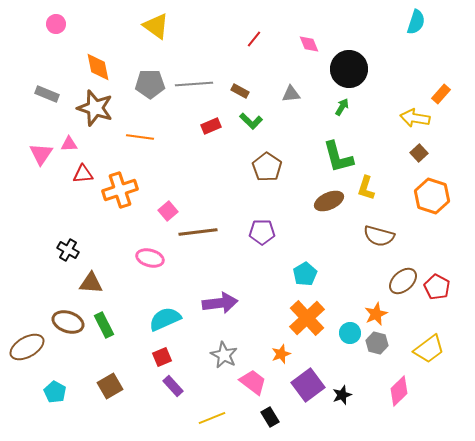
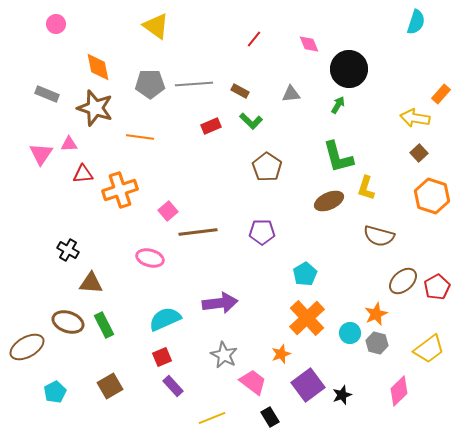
green arrow at (342, 107): moved 4 px left, 2 px up
red pentagon at (437, 287): rotated 15 degrees clockwise
cyan pentagon at (55, 392): rotated 15 degrees clockwise
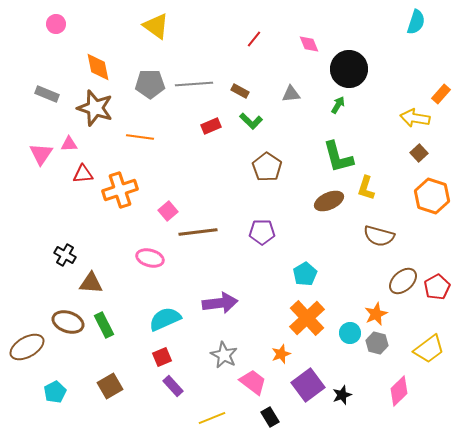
black cross at (68, 250): moved 3 px left, 5 px down
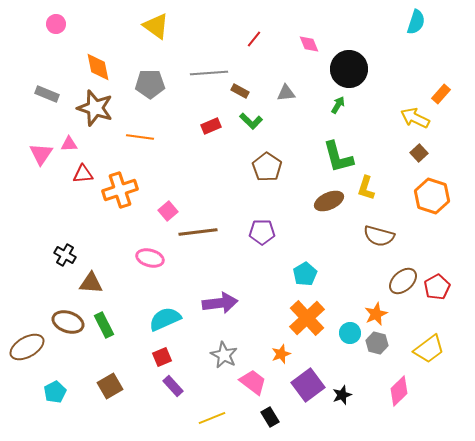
gray line at (194, 84): moved 15 px right, 11 px up
gray triangle at (291, 94): moved 5 px left, 1 px up
yellow arrow at (415, 118): rotated 16 degrees clockwise
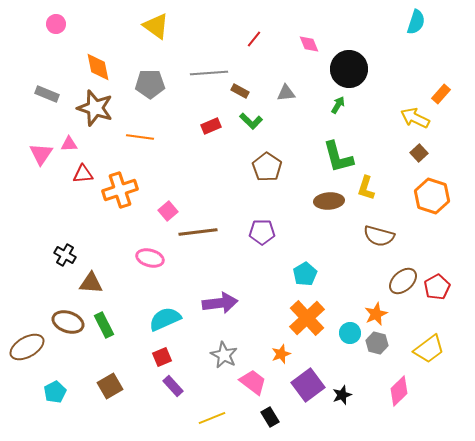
brown ellipse at (329, 201): rotated 20 degrees clockwise
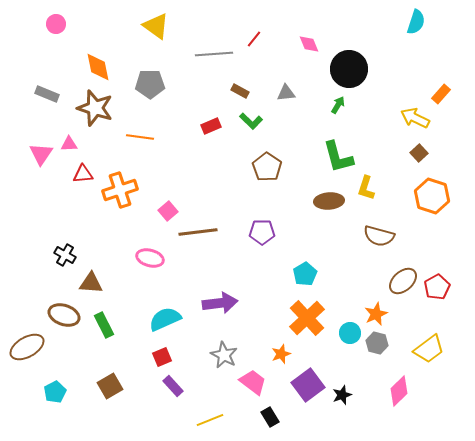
gray line at (209, 73): moved 5 px right, 19 px up
brown ellipse at (68, 322): moved 4 px left, 7 px up
yellow line at (212, 418): moved 2 px left, 2 px down
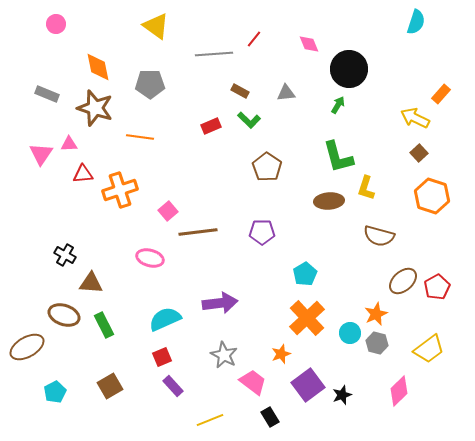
green L-shape at (251, 121): moved 2 px left, 1 px up
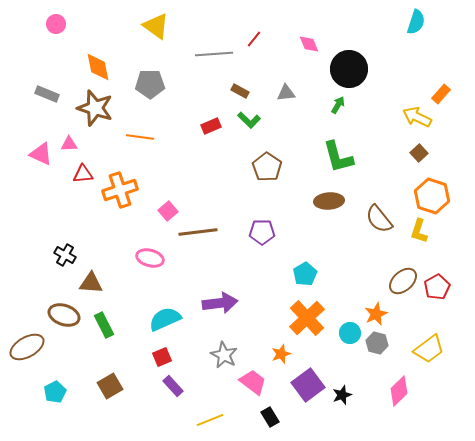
yellow arrow at (415, 118): moved 2 px right, 1 px up
pink triangle at (41, 154): rotated 40 degrees counterclockwise
yellow L-shape at (366, 188): moved 53 px right, 43 px down
brown semicircle at (379, 236): moved 17 px up; rotated 36 degrees clockwise
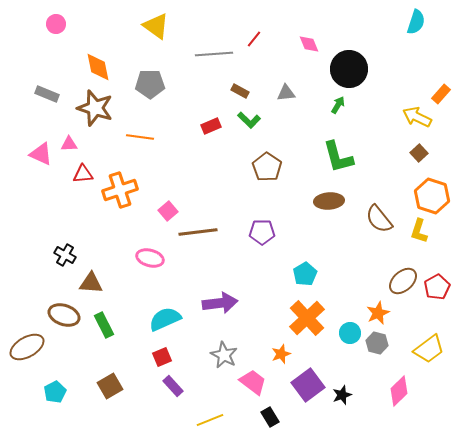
orange star at (376, 314): moved 2 px right, 1 px up
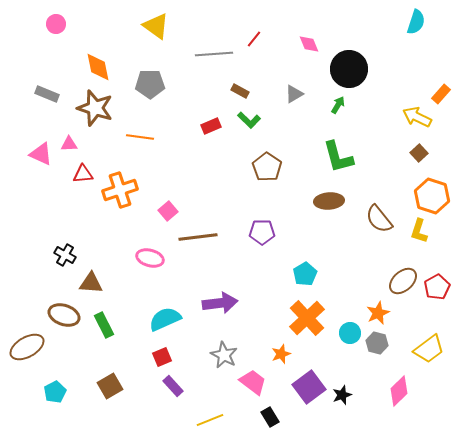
gray triangle at (286, 93): moved 8 px right, 1 px down; rotated 24 degrees counterclockwise
brown line at (198, 232): moved 5 px down
purple square at (308, 385): moved 1 px right, 2 px down
